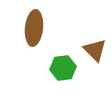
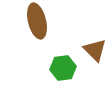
brown ellipse: moved 3 px right, 7 px up; rotated 20 degrees counterclockwise
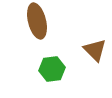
green hexagon: moved 11 px left, 1 px down
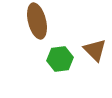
green hexagon: moved 8 px right, 10 px up
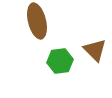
green hexagon: moved 2 px down
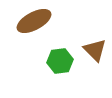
brown ellipse: moved 3 px left; rotated 76 degrees clockwise
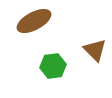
green hexagon: moved 7 px left, 5 px down
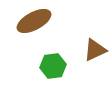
brown triangle: rotated 50 degrees clockwise
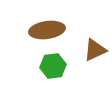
brown ellipse: moved 13 px right, 9 px down; rotated 20 degrees clockwise
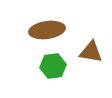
brown triangle: moved 4 px left, 2 px down; rotated 35 degrees clockwise
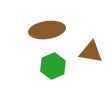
green hexagon: rotated 15 degrees counterclockwise
